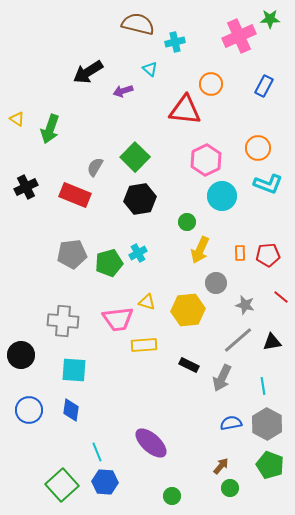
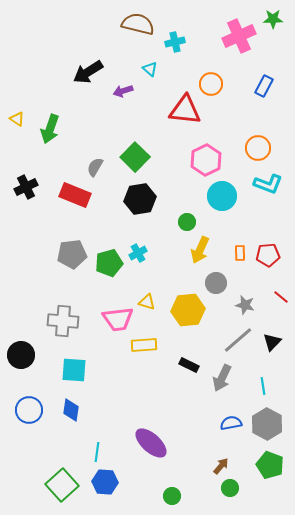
green star at (270, 19): moved 3 px right
black triangle at (272, 342): rotated 36 degrees counterclockwise
cyan line at (97, 452): rotated 30 degrees clockwise
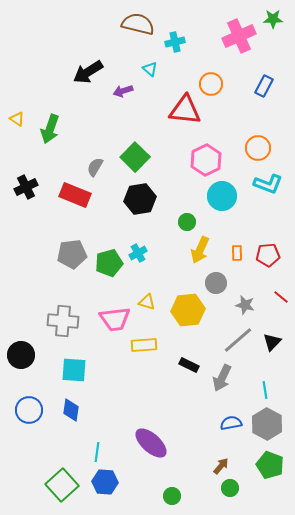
orange rectangle at (240, 253): moved 3 px left
pink trapezoid at (118, 319): moved 3 px left
cyan line at (263, 386): moved 2 px right, 4 px down
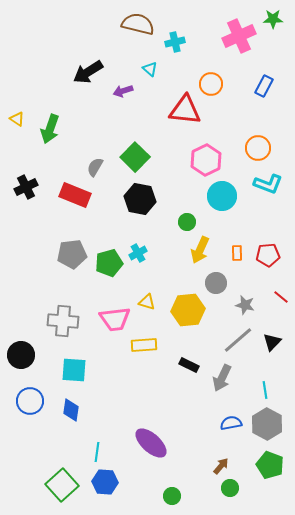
black hexagon at (140, 199): rotated 20 degrees clockwise
blue circle at (29, 410): moved 1 px right, 9 px up
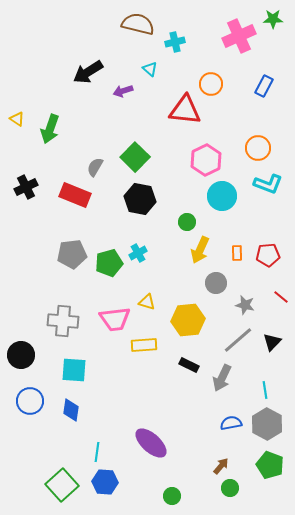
yellow hexagon at (188, 310): moved 10 px down
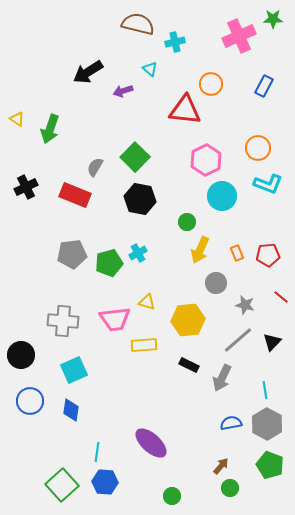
orange rectangle at (237, 253): rotated 21 degrees counterclockwise
cyan square at (74, 370): rotated 28 degrees counterclockwise
